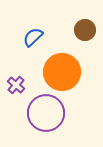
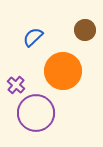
orange circle: moved 1 px right, 1 px up
purple circle: moved 10 px left
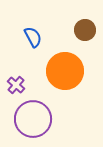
blue semicircle: rotated 105 degrees clockwise
orange circle: moved 2 px right
purple circle: moved 3 px left, 6 px down
